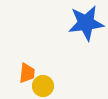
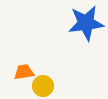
orange trapezoid: moved 3 px left, 1 px up; rotated 105 degrees counterclockwise
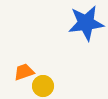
orange trapezoid: rotated 10 degrees counterclockwise
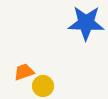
blue star: rotated 9 degrees clockwise
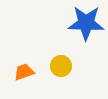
yellow circle: moved 18 px right, 20 px up
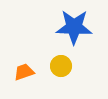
blue star: moved 12 px left, 4 px down
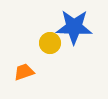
yellow circle: moved 11 px left, 23 px up
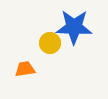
orange trapezoid: moved 1 px right, 3 px up; rotated 10 degrees clockwise
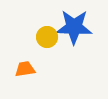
yellow circle: moved 3 px left, 6 px up
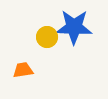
orange trapezoid: moved 2 px left, 1 px down
